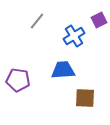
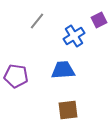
purple pentagon: moved 2 px left, 4 px up
brown square: moved 17 px left, 12 px down; rotated 10 degrees counterclockwise
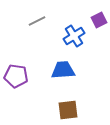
gray line: rotated 24 degrees clockwise
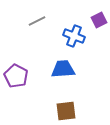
blue cross: rotated 35 degrees counterclockwise
blue trapezoid: moved 1 px up
purple pentagon: rotated 20 degrees clockwise
brown square: moved 2 px left, 1 px down
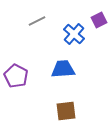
blue cross: moved 2 px up; rotated 20 degrees clockwise
